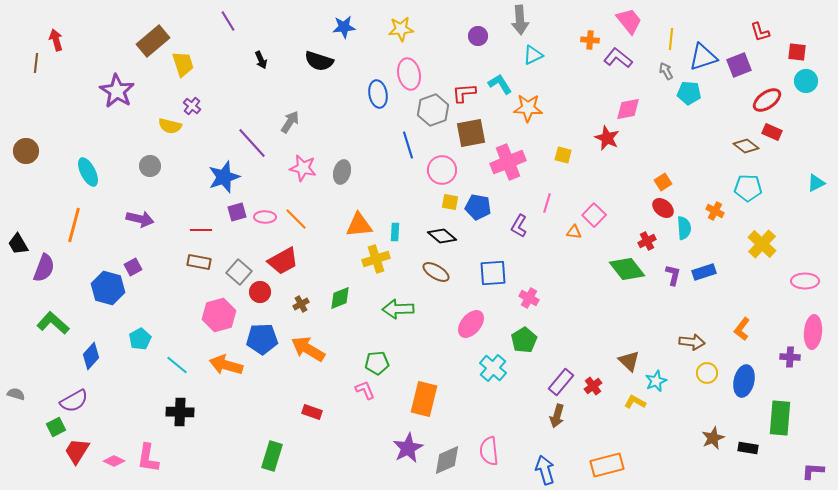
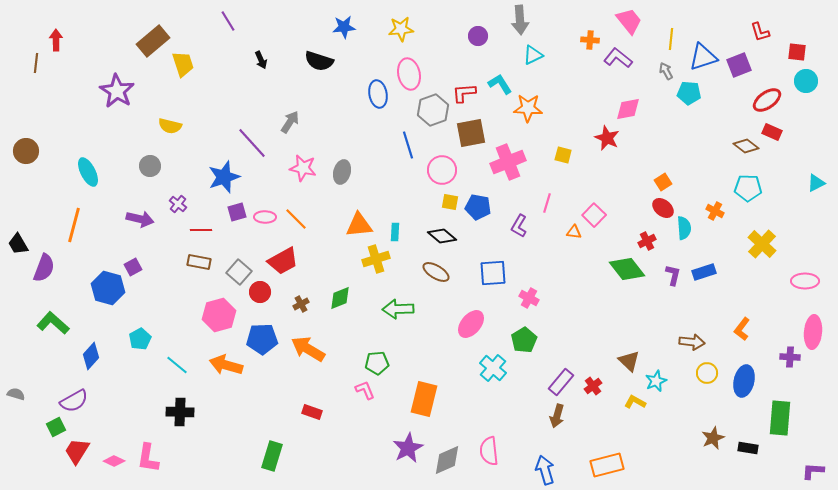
red arrow at (56, 40): rotated 15 degrees clockwise
purple cross at (192, 106): moved 14 px left, 98 px down
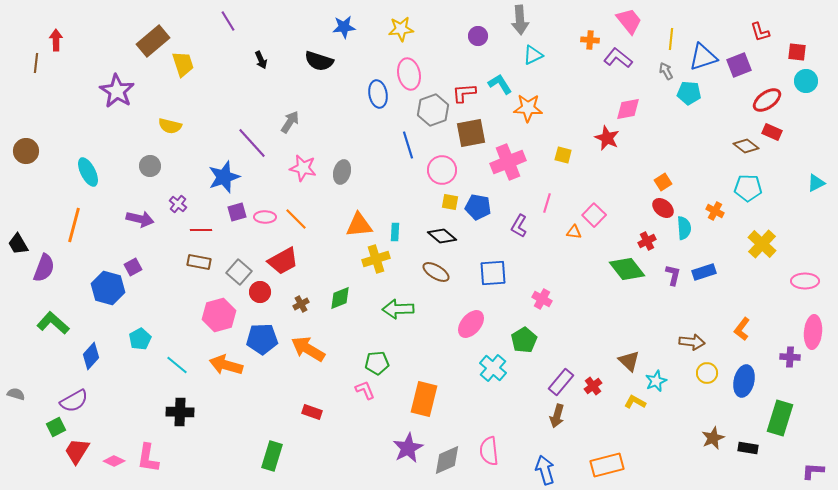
pink cross at (529, 298): moved 13 px right, 1 px down
green rectangle at (780, 418): rotated 12 degrees clockwise
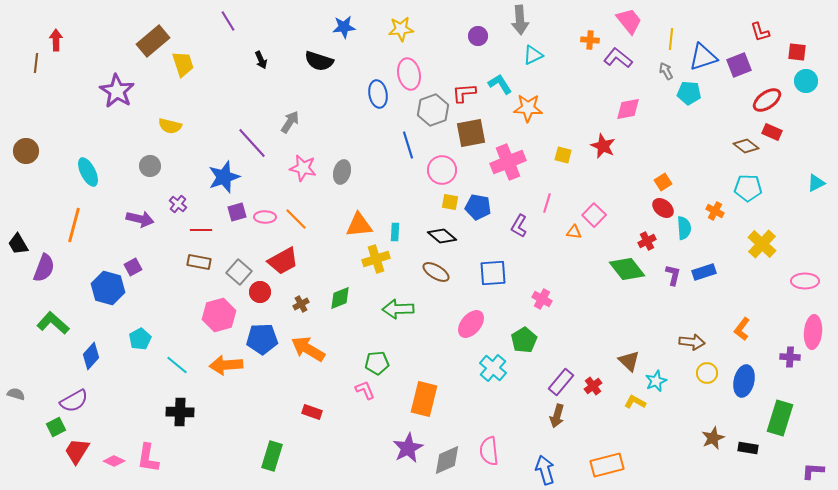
red star at (607, 138): moved 4 px left, 8 px down
orange arrow at (226, 365): rotated 20 degrees counterclockwise
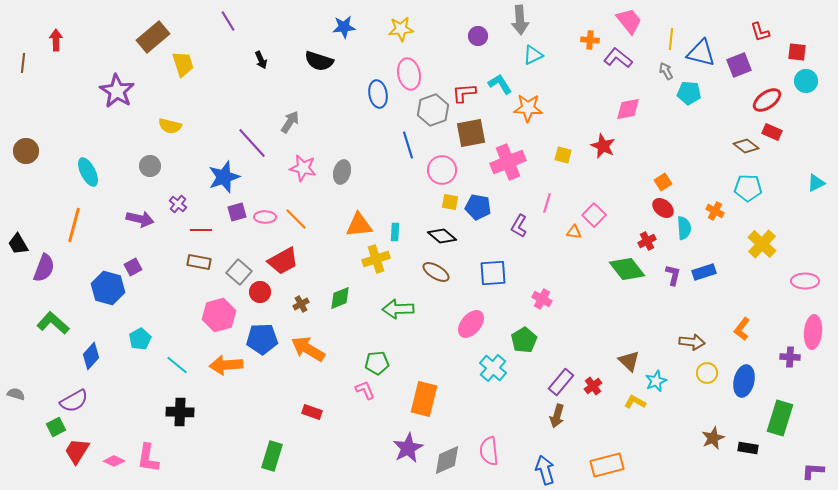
brown rectangle at (153, 41): moved 4 px up
blue triangle at (703, 57): moved 2 px left, 4 px up; rotated 32 degrees clockwise
brown line at (36, 63): moved 13 px left
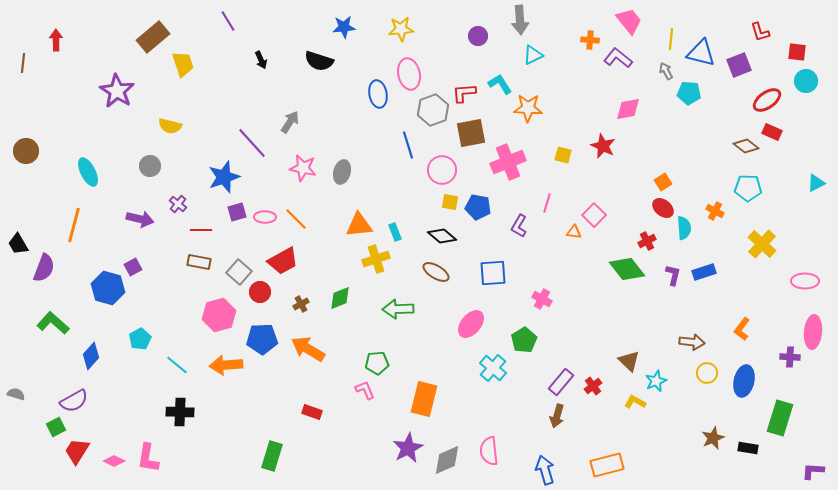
cyan rectangle at (395, 232): rotated 24 degrees counterclockwise
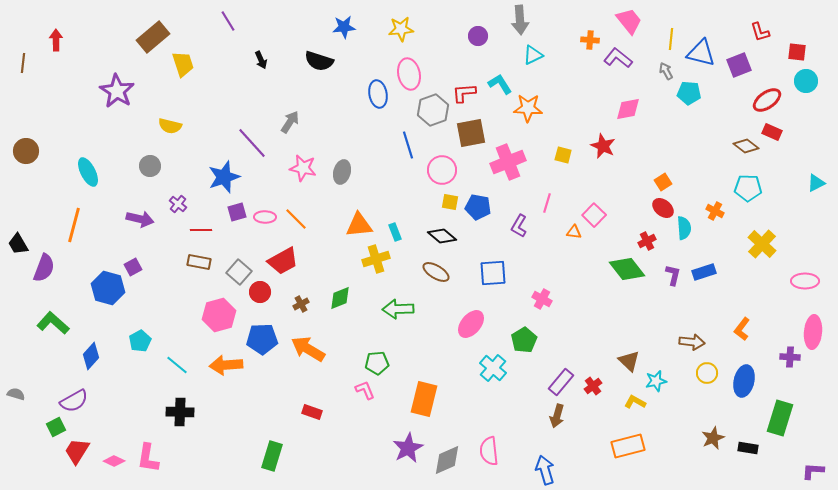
cyan pentagon at (140, 339): moved 2 px down
cyan star at (656, 381): rotated 10 degrees clockwise
orange rectangle at (607, 465): moved 21 px right, 19 px up
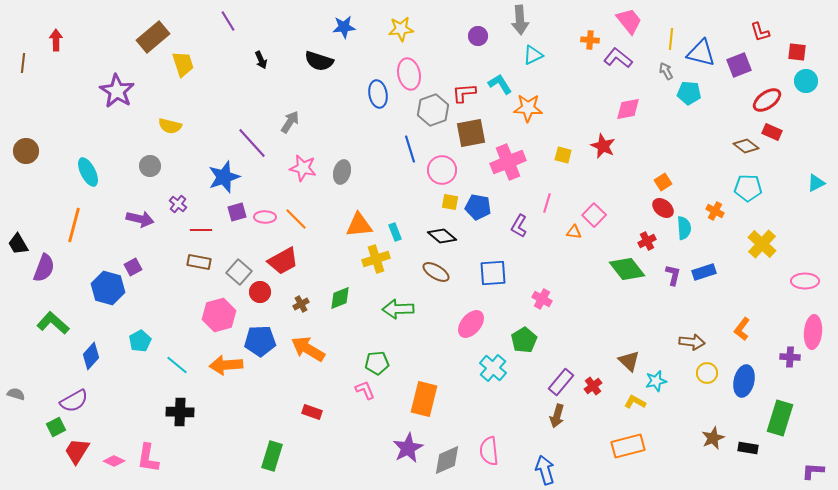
blue line at (408, 145): moved 2 px right, 4 px down
blue pentagon at (262, 339): moved 2 px left, 2 px down
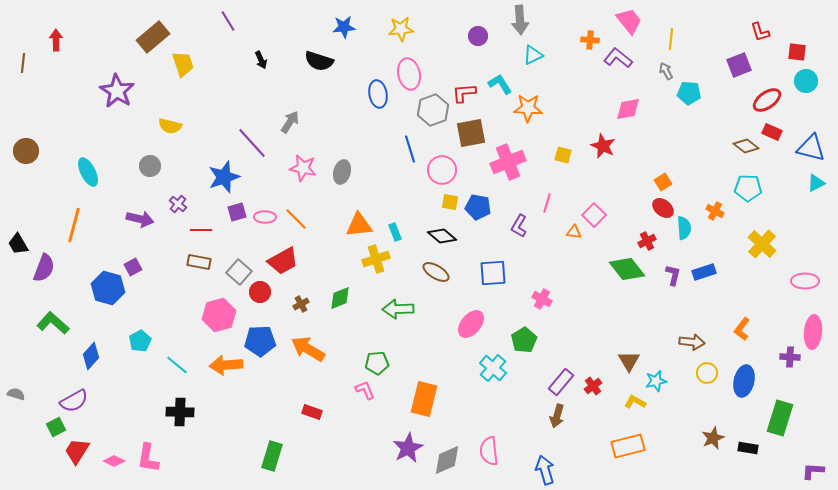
blue triangle at (701, 53): moved 110 px right, 95 px down
brown triangle at (629, 361): rotated 15 degrees clockwise
